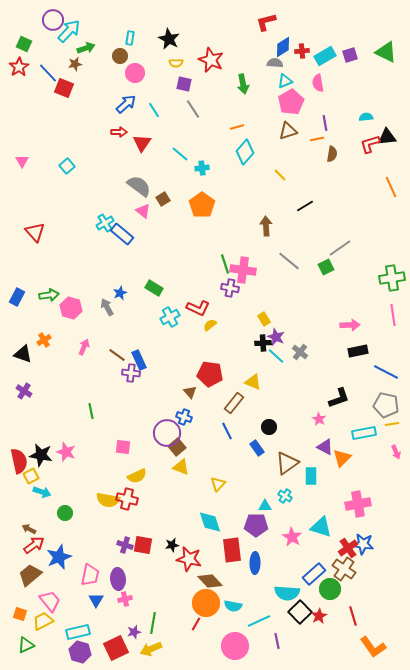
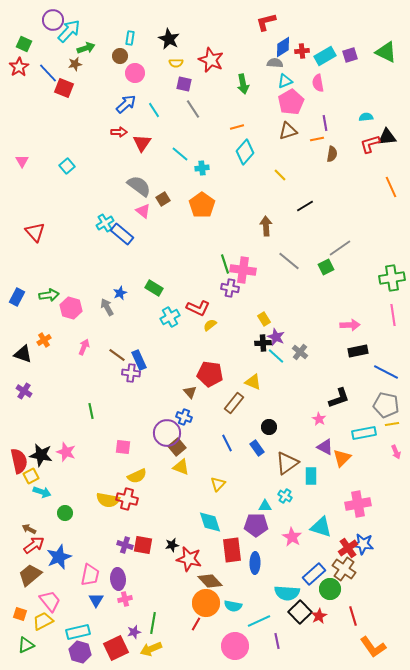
blue line at (227, 431): moved 12 px down
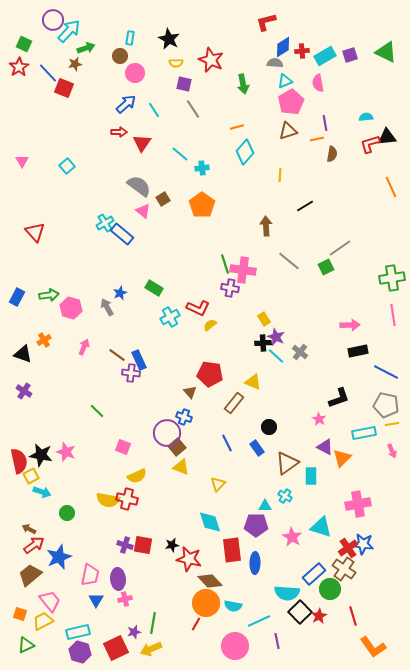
yellow line at (280, 175): rotated 48 degrees clockwise
green line at (91, 411): moved 6 px right; rotated 35 degrees counterclockwise
pink square at (123, 447): rotated 14 degrees clockwise
pink arrow at (396, 452): moved 4 px left, 1 px up
green circle at (65, 513): moved 2 px right
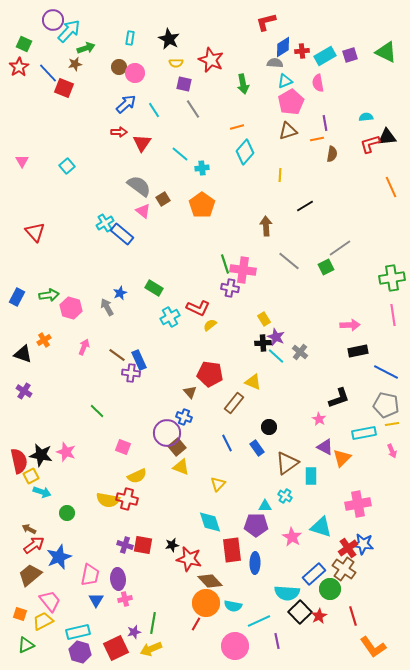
brown circle at (120, 56): moved 1 px left, 11 px down
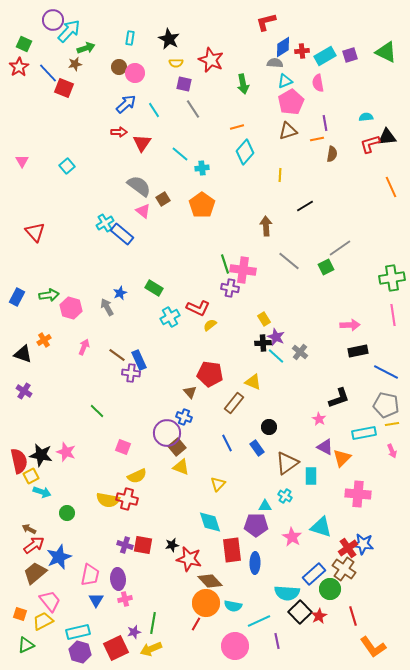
pink cross at (358, 504): moved 10 px up; rotated 15 degrees clockwise
brown trapezoid at (30, 575): moved 5 px right, 2 px up
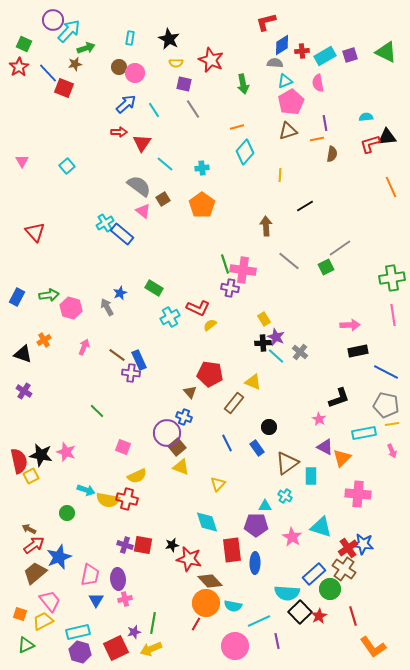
blue diamond at (283, 47): moved 1 px left, 2 px up
cyan line at (180, 154): moved 15 px left, 10 px down
cyan arrow at (42, 492): moved 44 px right, 2 px up
cyan diamond at (210, 522): moved 3 px left
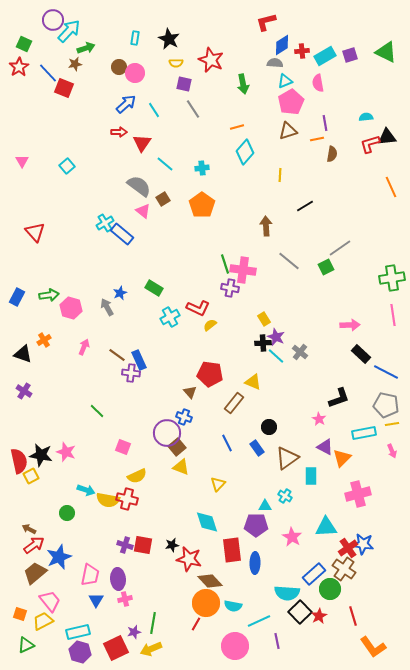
cyan rectangle at (130, 38): moved 5 px right
black rectangle at (358, 351): moved 3 px right, 3 px down; rotated 54 degrees clockwise
brown triangle at (287, 463): moved 5 px up
pink cross at (358, 494): rotated 20 degrees counterclockwise
cyan triangle at (321, 527): moved 5 px right; rotated 20 degrees counterclockwise
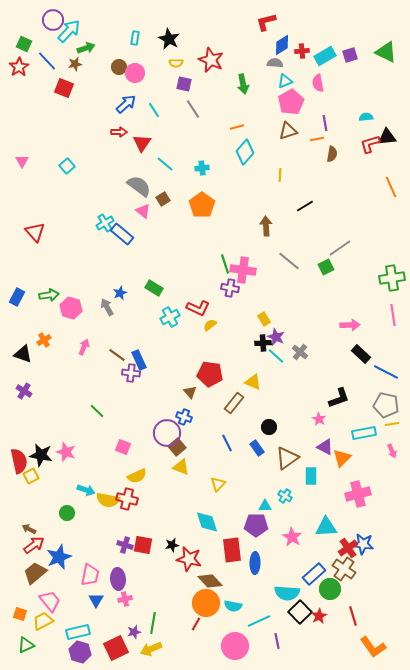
blue line at (48, 73): moved 1 px left, 12 px up
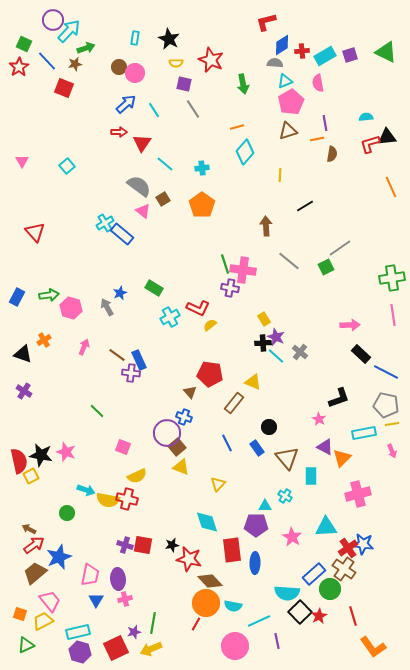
brown triangle at (287, 458): rotated 35 degrees counterclockwise
